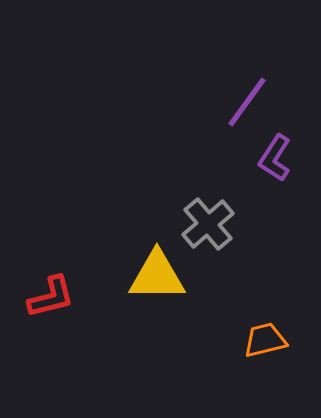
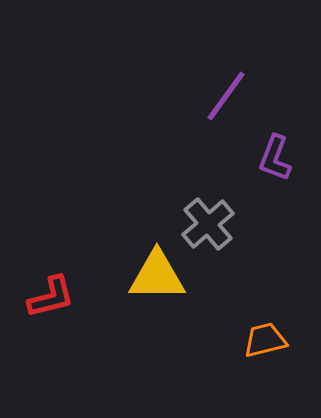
purple line: moved 21 px left, 6 px up
purple L-shape: rotated 12 degrees counterclockwise
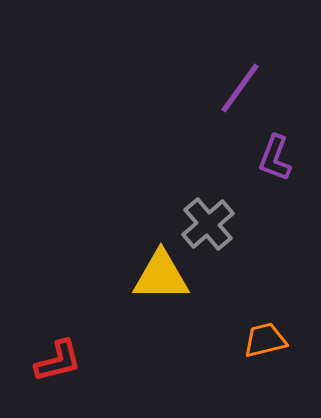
purple line: moved 14 px right, 8 px up
yellow triangle: moved 4 px right
red L-shape: moved 7 px right, 64 px down
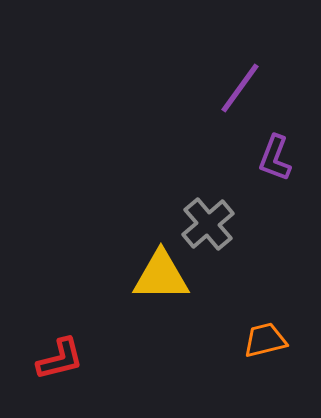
red L-shape: moved 2 px right, 2 px up
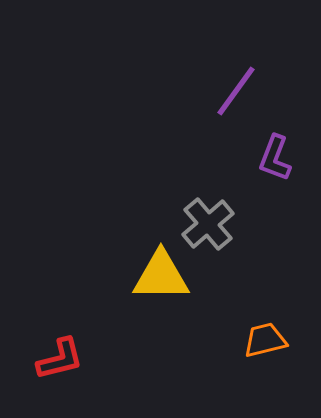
purple line: moved 4 px left, 3 px down
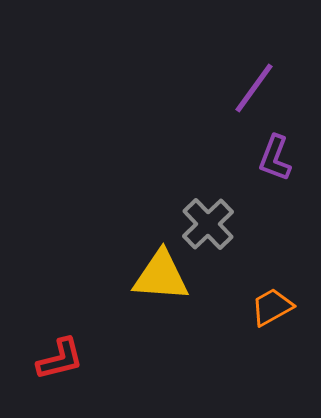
purple line: moved 18 px right, 3 px up
gray cross: rotated 4 degrees counterclockwise
yellow triangle: rotated 4 degrees clockwise
orange trapezoid: moved 7 px right, 33 px up; rotated 15 degrees counterclockwise
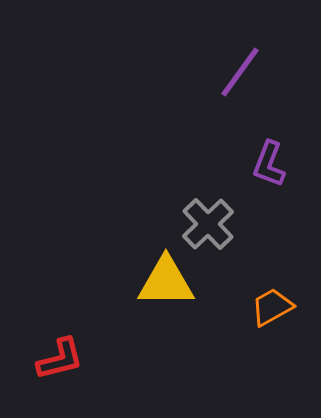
purple line: moved 14 px left, 16 px up
purple L-shape: moved 6 px left, 6 px down
yellow triangle: moved 5 px right, 6 px down; rotated 4 degrees counterclockwise
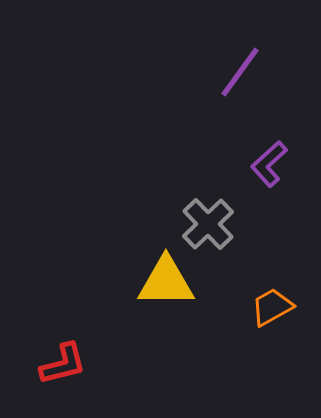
purple L-shape: rotated 27 degrees clockwise
red L-shape: moved 3 px right, 5 px down
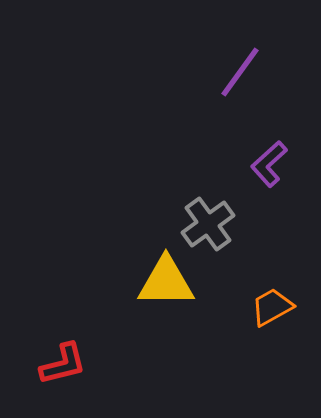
gray cross: rotated 8 degrees clockwise
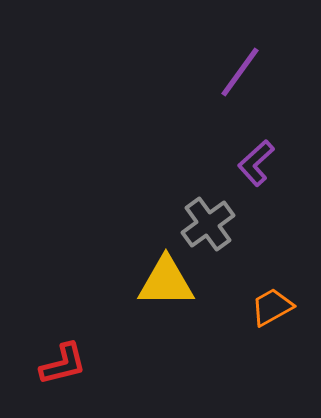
purple L-shape: moved 13 px left, 1 px up
